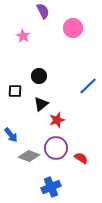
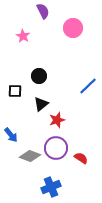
gray diamond: moved 1 px right
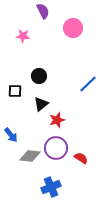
pink star: rotated 24 degrees counterclockwise
blue line: moved 2 px up
gray diamond: rotated 15 degrees counterclockwise
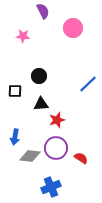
black triangle: rotated 35 degrees clockwise
blue arrow: moved 4 px right, 2 px down; rotated 49 degrees clockwise
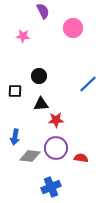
red star: moved 1 px left; rotated 14 degrees clockwise
red semicircle: rotated 24 degrees counterclockwise
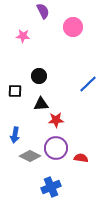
pink circle: moved 1 px up
blue arrow: moved 2 px up
gray diamond: rotated 20 degrees clockwise
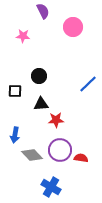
purple circle: moved 4 px right, 2 px down
gray diamond: moved 2 px right, 1 px up; rotated 20 degrees clockwise
blue cross: rotated 36 degrees counterclockwise
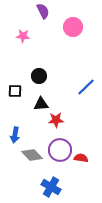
blue line: moved 2 px left, 3 px down
